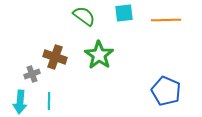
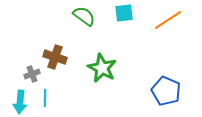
orange line: moved 2 px right; rotated 32 degrees counterclockwise
green star: moved 3 px right, 13 px down; rotated 8 degrees counterclockwise
cyan line: moved 4 px left, 3 px up
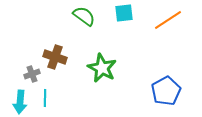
blue pentagon: rotated 20 degrees clockwise
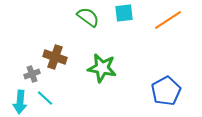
green semicircle: moved 4 px right, 1 px down
green star: rotated 16 degrees counterclockwise
cyan line: rotated 48 degrees counterclockwise
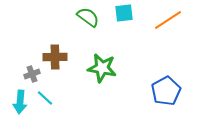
brown cross: rotated 20 degrees counterclockwise
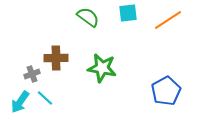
cyan square: moved 4 px right
brown cross: moved 1 px right, 1 px down
cyan arrow: rotated 30 degrees clockwise
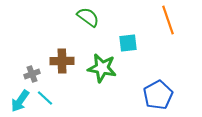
cyan square: moved 30 px down
orange line: rotated 76 degrees counterclockwise
brown cross: moved 6 px right, 3 px down
blue pentagon: moved 8 px left, 4 px down
cyan arrow: moved 1 px up
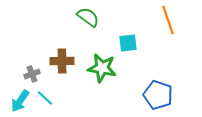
blue pentagon: rotated 24 degrees counterclockwise
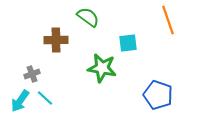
brown cross: moved 6 px left, 21 px up
